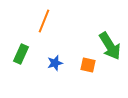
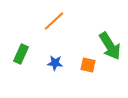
orange line: moved 10 px right; rotated 25 degrees clockwise
blue star: rotated 21 degrees clockwise
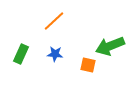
green arrow: rotated 100 degrees clockwise
blue star: moved 9 px up
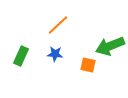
orange line: moved 4 px right, 4 px down
green rectangle: moved 2 px down
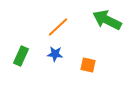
orange line: moved 2 px down
green arrow: moved 3 px left, 26 px up; rotated 48 degrees clockwise
